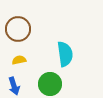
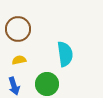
green circle: moved 3 px left
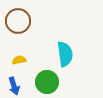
brown circle: moved 8 px up
green circle: moved 2 px up
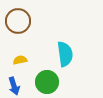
yellow semicircle: moved 1 px right
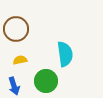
brown circle: moved 2 px left, 8 px down
green circle: moved 1 px left, 1 px up
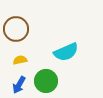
cyan semicircle: moved 1 px right, 2 px up; rotated 75 degrees clockwise
blue arrow: moved 5 px right, 1 px up; rotated 48 degrees clockwise
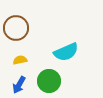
brown circle: moved 1 px up
green circle: moved 3 px right
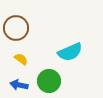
cyan semicircle: moved 4 px right
yellow semicircle: moved 1 px right, 1 px up; rotated 48 degrees clockwise
blue arrow: rotated 72 degrees clockwise
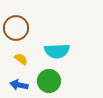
cyan semicircle: moved 13 px left, 1 px up; rotated 20 degrees clockwise
